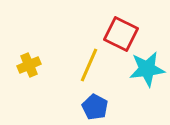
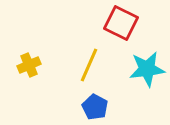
red square: moved 11 px up
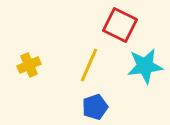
red square: moved 1 px left, 2 px down
cyan star: moved 2 px left, 3 px up
blue pentagon: rotated 25 degrees clockwise
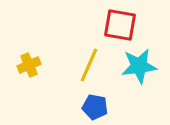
red square: rotated 16 degrees counterclockwise
cyan star: moved 6 px left
blue pentagon: rotated 30 degrees clockwise
